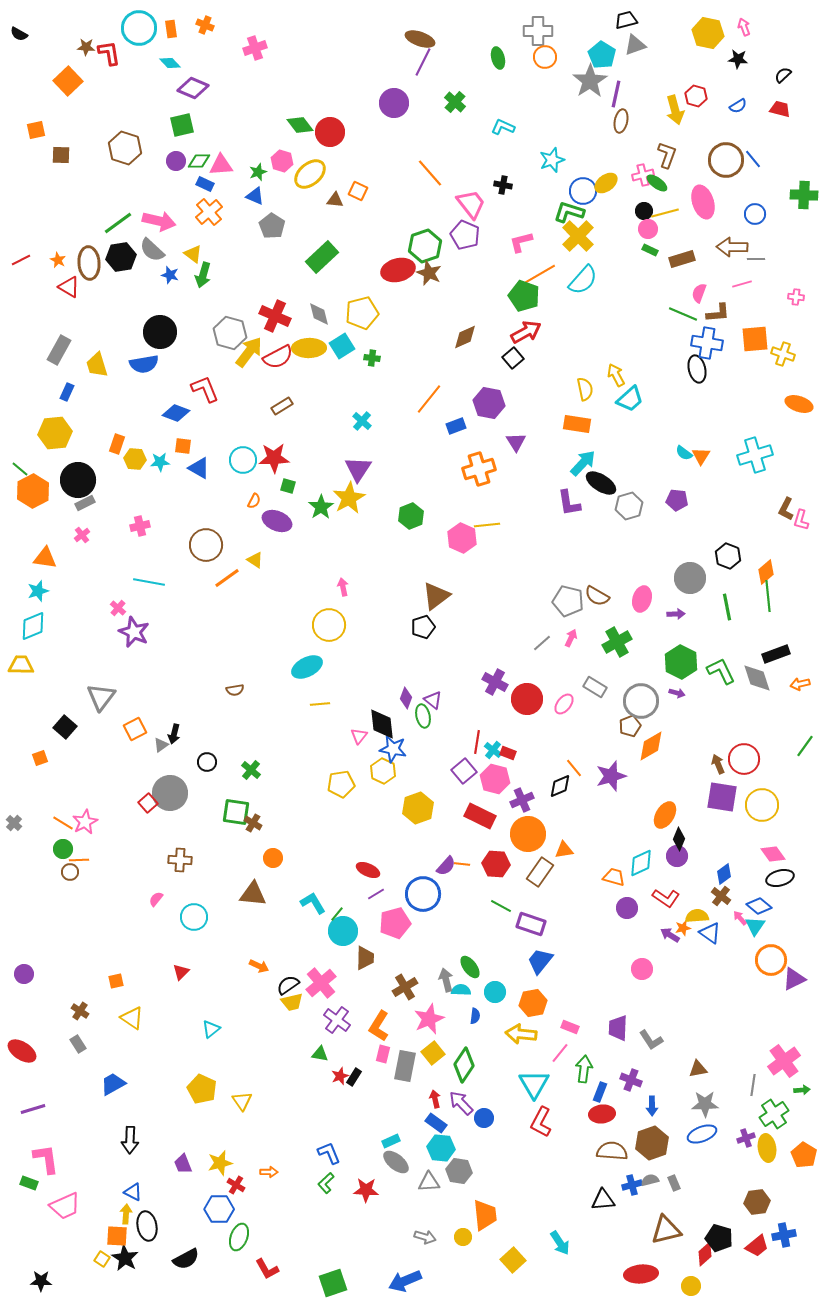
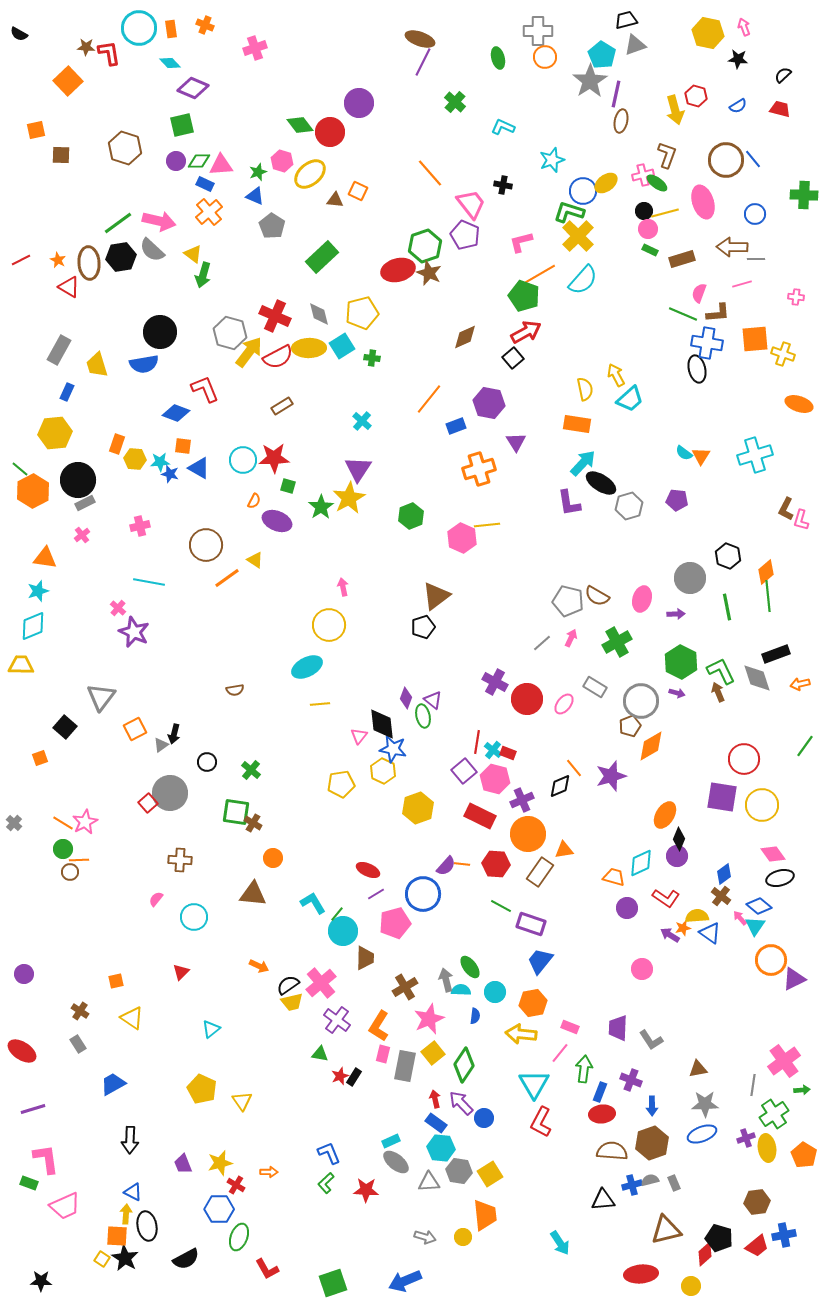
purple circle at (394, 103): moved 35 px left
blue star at (170, 275): moved 199 px down
brown arrow at (718, 764): moved 72 px up
yellow square at (513, 1260): moved 23 px left, 86 px up; rotated 10 degrees clockwise
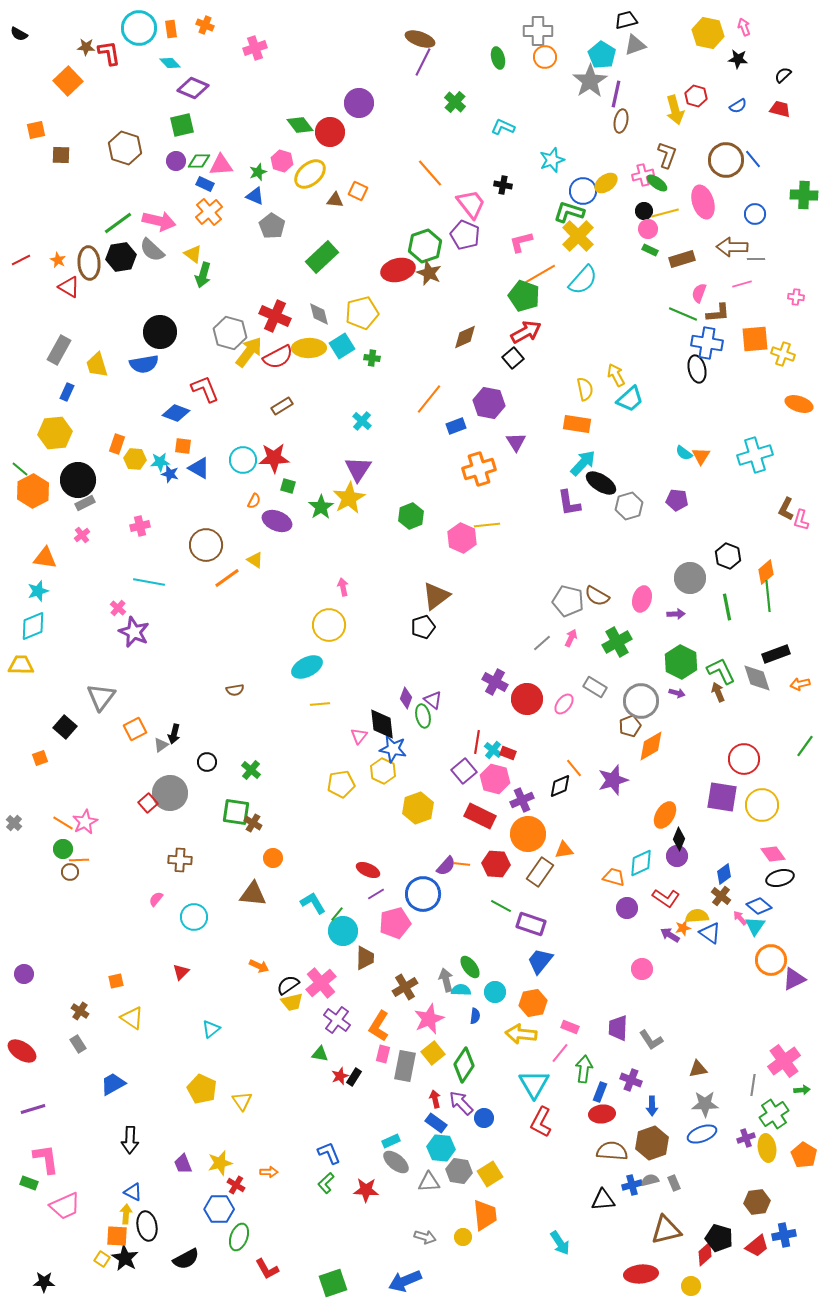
purple star at (611, 776): moved 2 px right, 4 px down
black star at (41, 1281): moved 3 px right, 1 px down
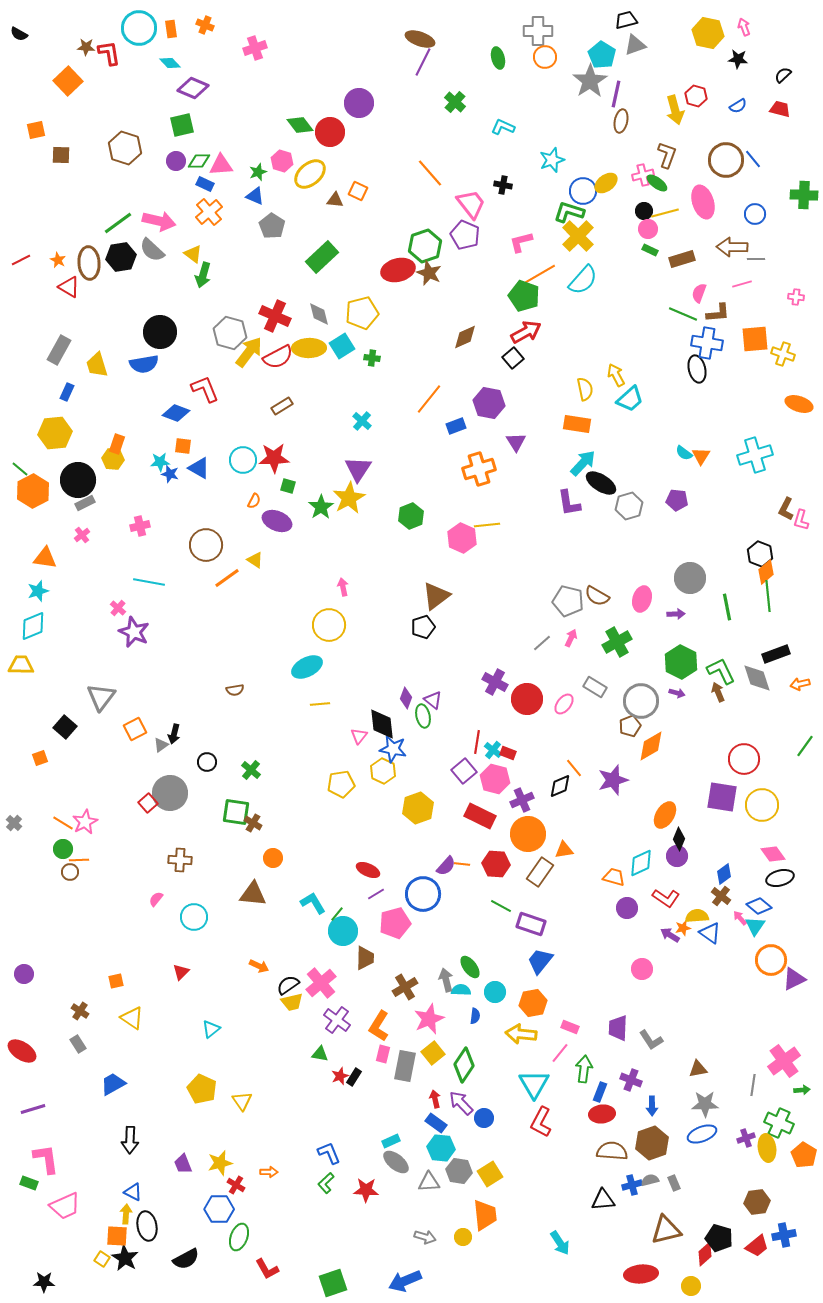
yellow hexagon at (135, 459): moved 22 px left
black hexagon at (728, 556): moved 32 px right, 2 px up
green cross at (774, 1114): moved 5 px right, 9 px down; rotated 32 degrees counterclockwise
